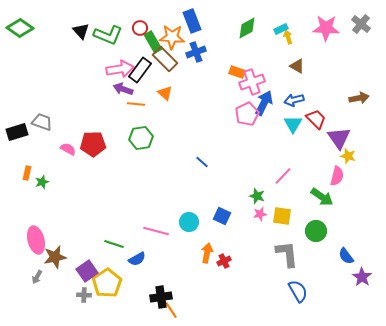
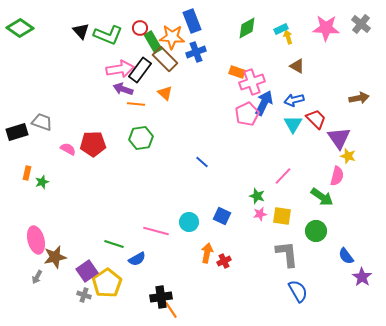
gray cross at (84, 295): rotated 16 degrees clockwise
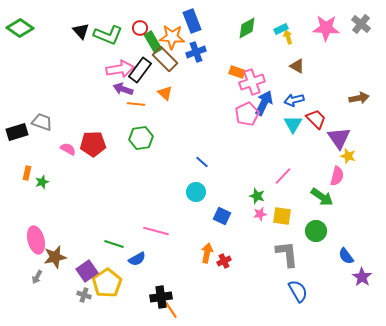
cyan circle at (189, 222): moved 7 px right, 30 px up
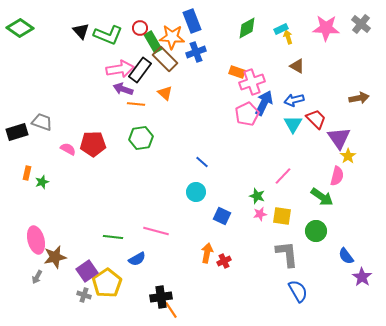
yellow star at (348, 156): rotated 21 degrees clockwise
green line at (114, 244): moved 1 px left, 7 px up; rotated 12 degrees counterclockwise
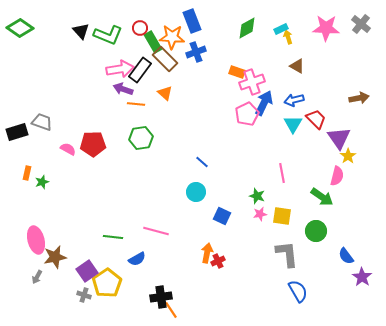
pink line at (283, 176): moved 1 px left, 3 px up; rotated 54 degrees counterclockwise
red cross at (224, 261): moved 6 px left
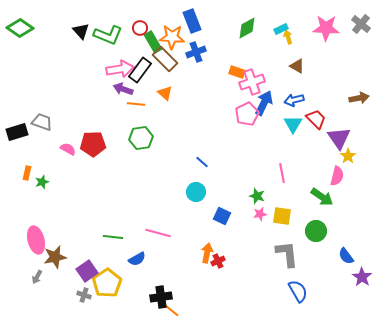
pink line at (156, 231): moved 2 px right, 2 px down
orange line at (171, 310): rotated 18 degrees counterclockwise
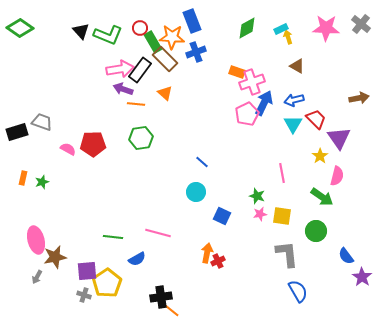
yellow star at (348, 156): moved 28 px left
orange rectangle at (27, 173): moved 4 px left, 5 px down
purple square at (87, 271): rotated 30 degrees clockwise
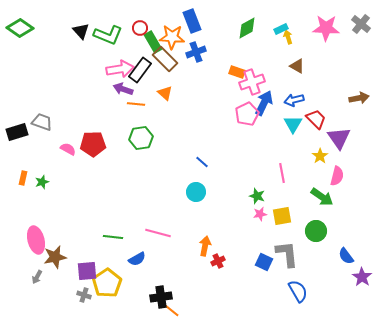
blue square at (222, 216): moved 42 px right, 46 px down
yellow square at (282, 216): rotated 18 degrees counterclockwise
orange arrow at (207, 253): moved 2 px left, 7 px up
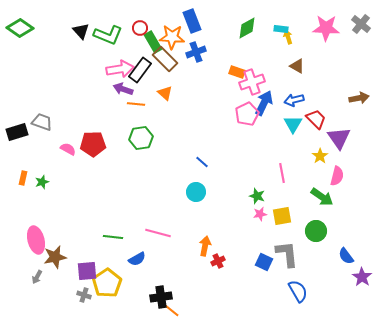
cyan rectangle at (281, 29): rotated 32 degrees clockwise
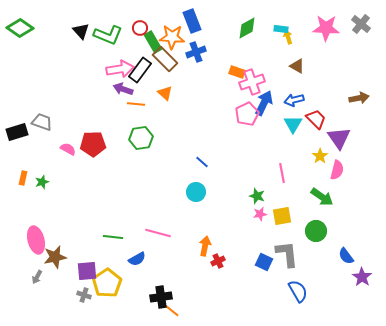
pink semicircle at (337, 176): moved 6 px up
